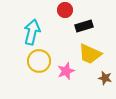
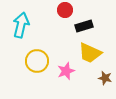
cyan arrow: moved 11 px left, 7 px up
yellow trapezoid: moved 1 px up
yellow circle: moved 2 px left
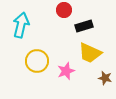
red circle: moved 1 px left
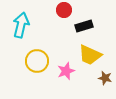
yellow trapezoid: moved 2 px down
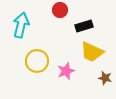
red circle: moved 4 px left
yellow trapezoid: moved 2 px right, 3 px up
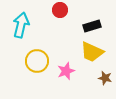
black rectangle: moved 8 px right
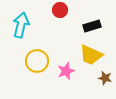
yellow trapezoid: moved 1 px left, 3 px down
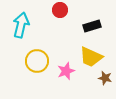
yellow trapezoid: moved 2 px down
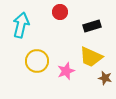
red circle: moved 2 px down
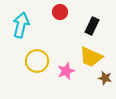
black rectangle: rotated 48 degrees counterclockwise
